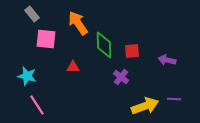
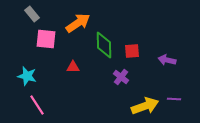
orange arrow: rotated 90 degrees clockwise
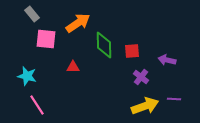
purple cross: moved 20 px right
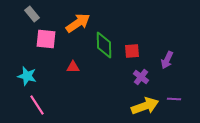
purple arrow: rotated 78 degrees counterclockwise
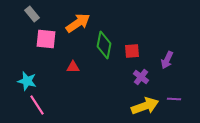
green diamond: rotated 12 degrees clockwise
cyan star: moved 5 px down
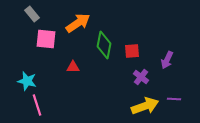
pink line: rotated 15 degrees clockwise
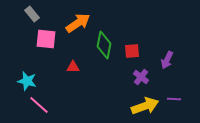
pink line: moved 2 px right; rotated 30 degrees counterclockwise
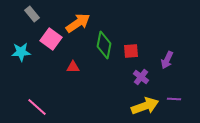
pink square: moved 5 px right; rotated 30 degrees clockwise
red square: moved 1 px left
cyan star: moved 6 px left, 29 px up; rotated 18 degrees counterclockwise
pink line: moved 2 px left, 2 px down
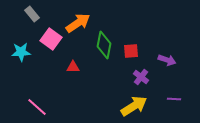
purple arrow: rotated 96 degrees counterclockwise
yellow arrow: moved 11 px left; rotated 12 degrees counterclockwise
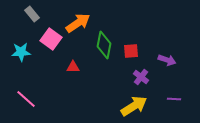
pink line: moved 11 px left, 8 px up
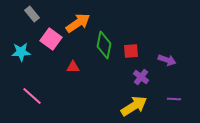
pink line: moved 6 px right, 3 px up
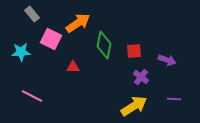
pink square: rotated 10 degrees counterclockwise
red square: moved 3 px right
pink line: rotated 15 degrees counterclockwise
